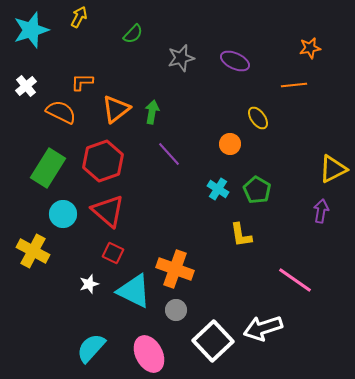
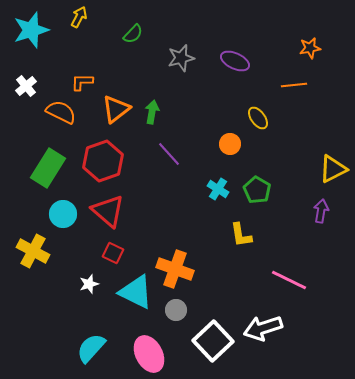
pink line: moved 6 px left; rotated 9 degrees counterclockwise
cyan triangle: moved 2 px right, 1 px down
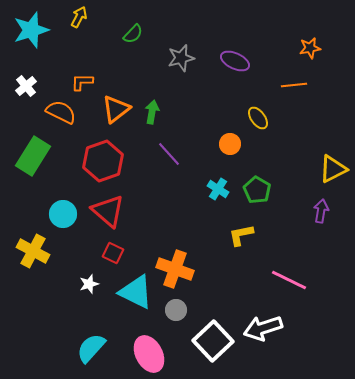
green rectangle: moved 15 px left, 12 px up
yellow L-shape: rotated 88 degrees clockwise
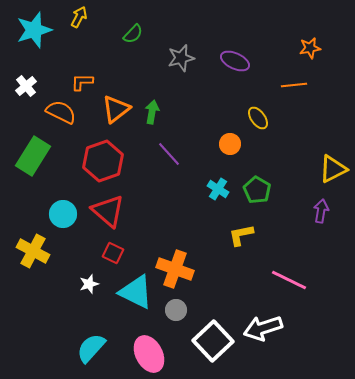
cyan star: moved 3 px right
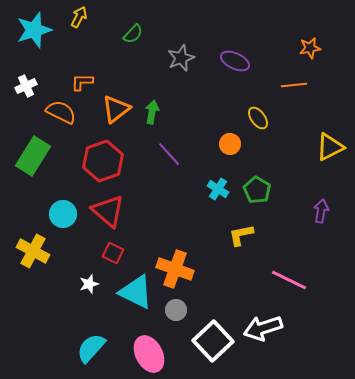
gray star: rotated 8 degrees counterclockwise
white cross: rotated 15 degrees clockwise
yellow triangle: moved 3 px left, 22 px up
